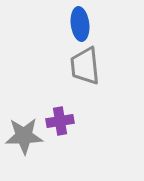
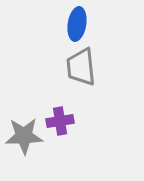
blue ellipse: moved 3 px left; rotated 16 degrees clockwise
gray trapezoid: moved 4 px left, 1 px down
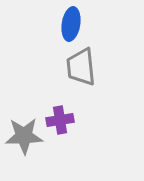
blue ellipse: moved 6 px left
purple cross: moved 1 px up
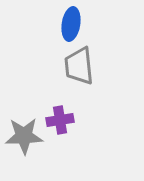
gray trapezoid: moved 2 px left, 1 px up
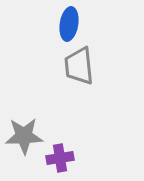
blue ellipse: moved 2 px left
purple cross: moved 38 px down
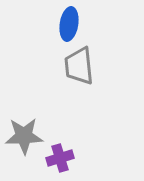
purple cross: rotated 8 degrees counterclockwise
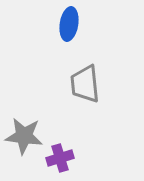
gray trapezoid: moved 6 px right, 18 px down
gray star: rotated 9 degrees clockwise
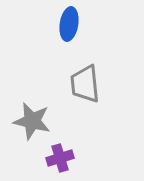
gray star: moved 8 px right, 15 px up; rotated 6 degrees clockwise
